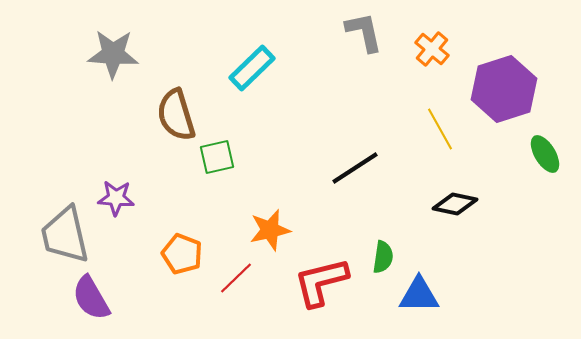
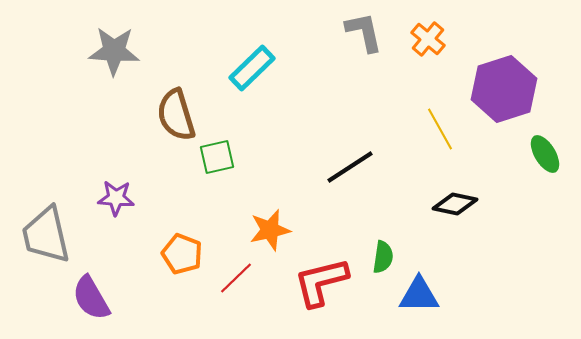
orange cross: moved 4 px left, 10 px up
gray star: moved 1 px right, 3 px up
black line: moved 5 px left, 1 px up
gray trapezoid: moved 19 px left
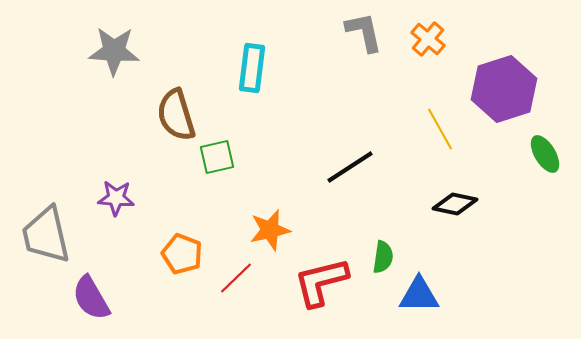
cyan rectangle: rotated 39 degrees counterclockwise
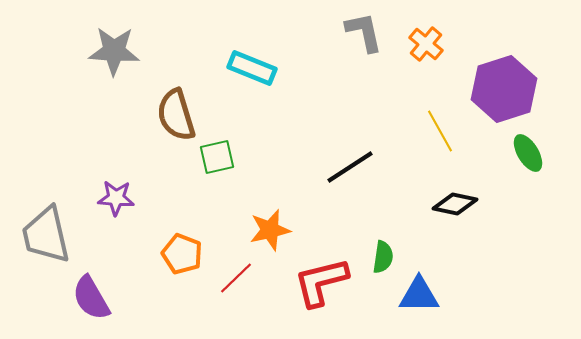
orange cross: moved 2 px left, 5 px down
cyan rectangle: rotated 75 degrees counterclockwise
yellow line: moved 2 px down
green ellipse: moved 17 px left, 1 px up
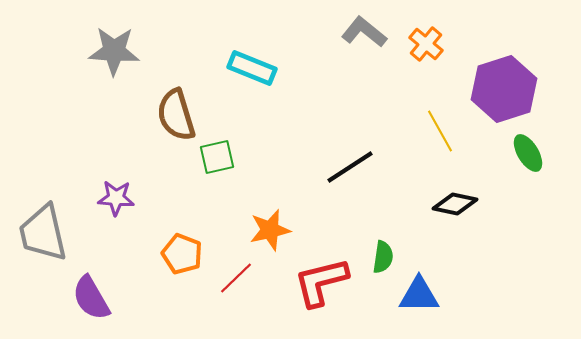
gray L-shape: rotated 39 degrees counterclockwise
gray trapezoid: moved 3 px left, 2 px up
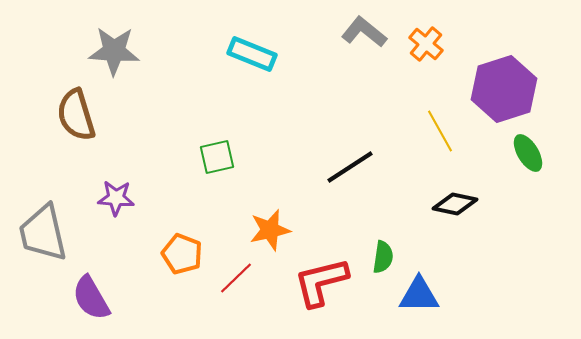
cyan rectangle: moved 14 px up
brown semicircle: moved 100 px left
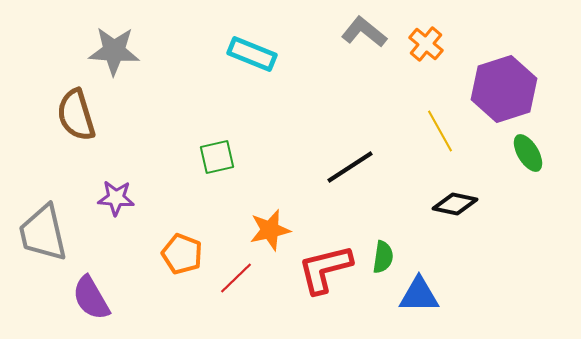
red L-shape: moved 4 px right, 13 px up
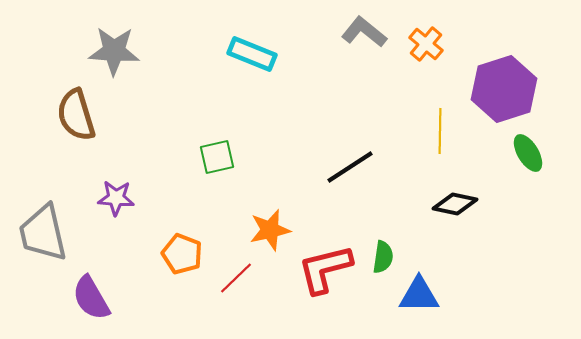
yellow line: rotated 30 degrees clockwise
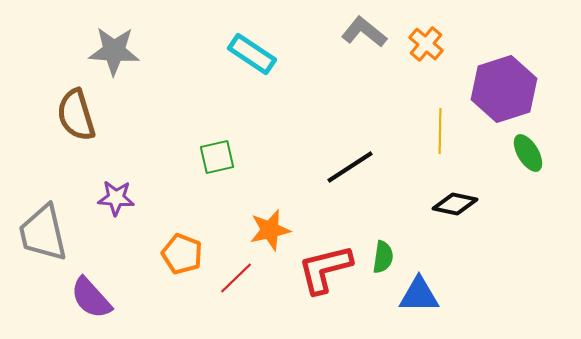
cyan rectangle: rotated 12 degrees clockwise
purple semicircle: rotated 12 degrees counterclockwise
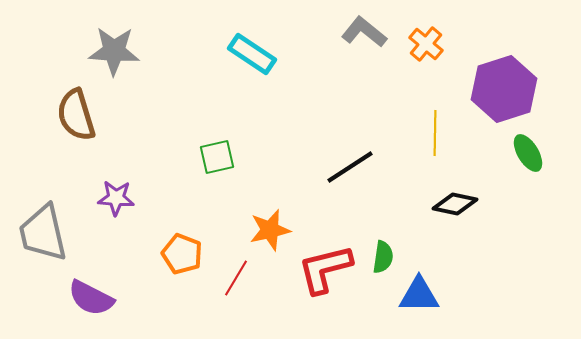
yellow line: moved 5 px left, 2 px down
red line: rotated 15 degrees counterclockwise
purple semicircle: rotated 21 degrees counterclockwise
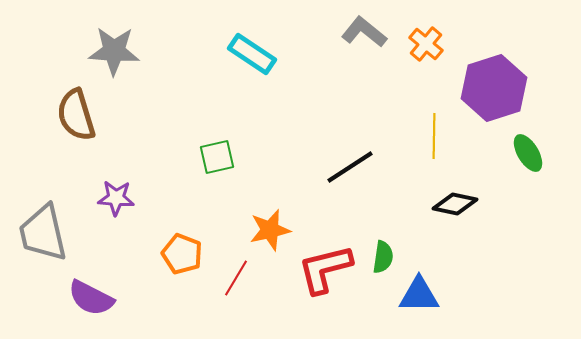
purple hexagon: moved 10 px left, 1 px up
yellow line: moved 1 px left, 3 px down
